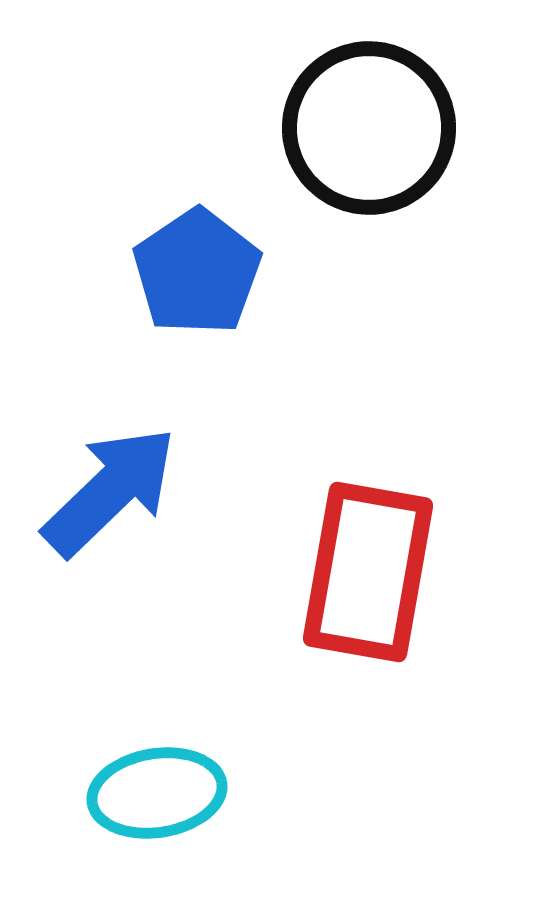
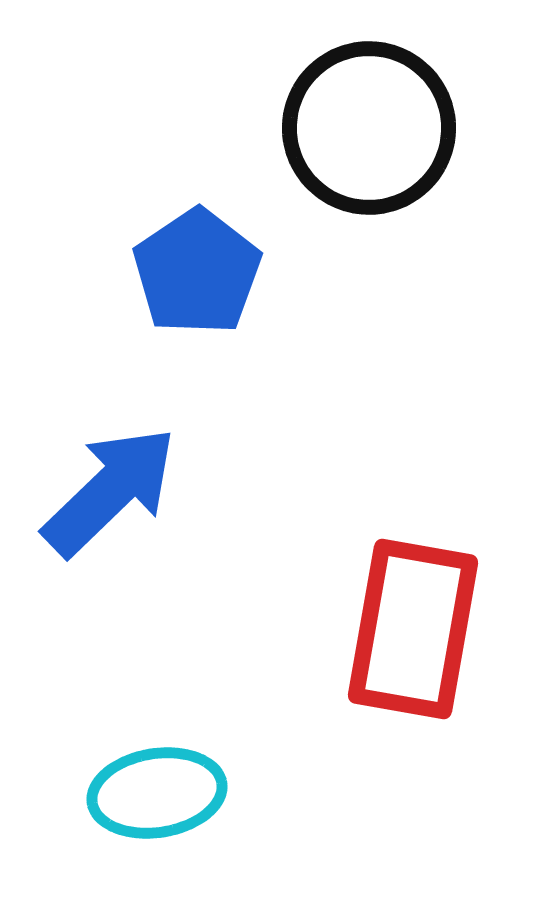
red rectangle: moved 45 px right, 57 px down
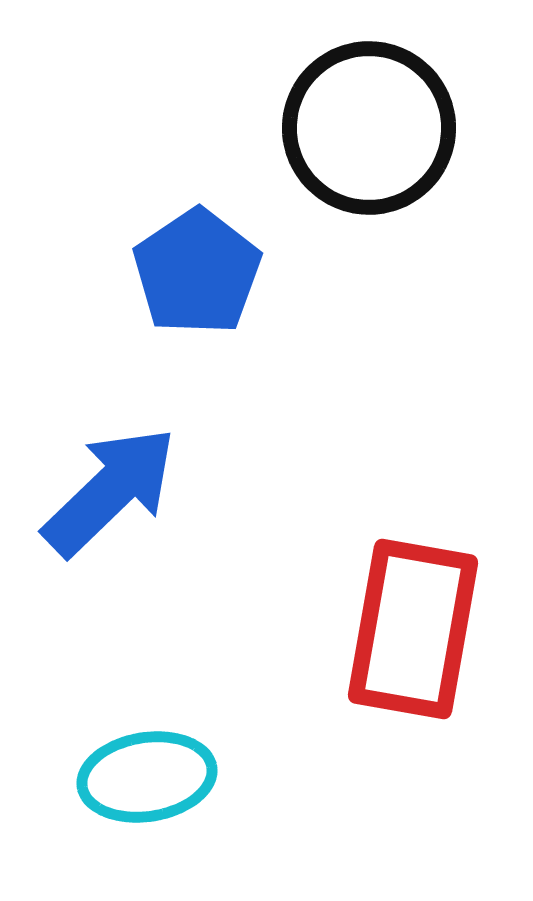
cyan ellipse: moved 10 px left, 16 px up
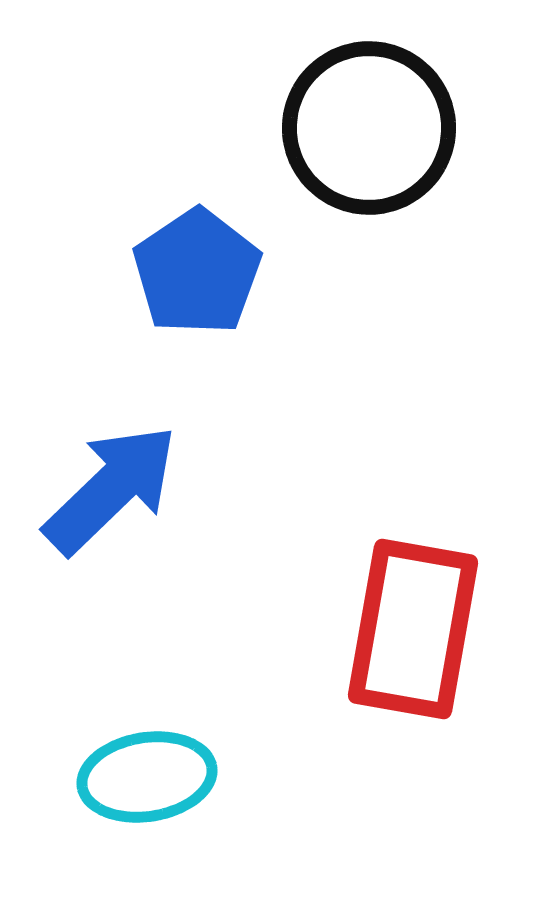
blue arrow: moved 1 px right, 2 px up
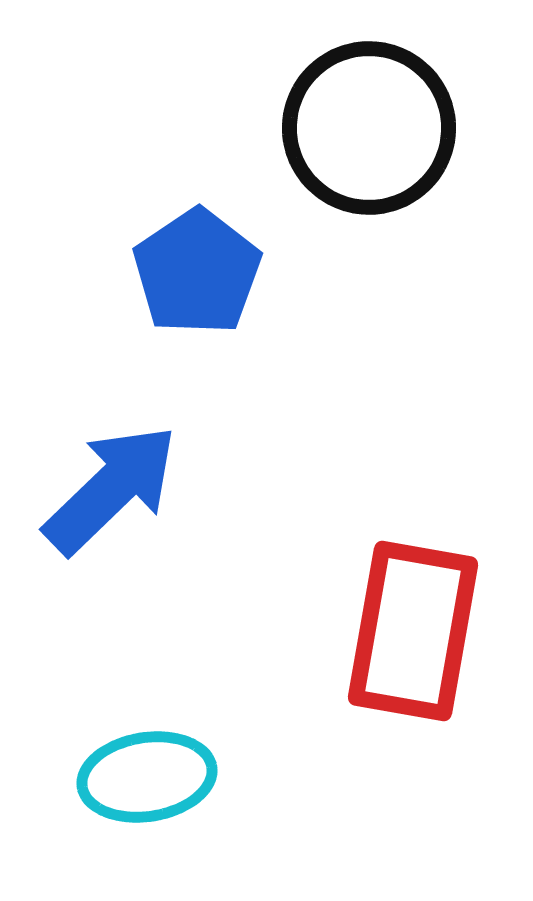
red rectangle: moved 2 px down
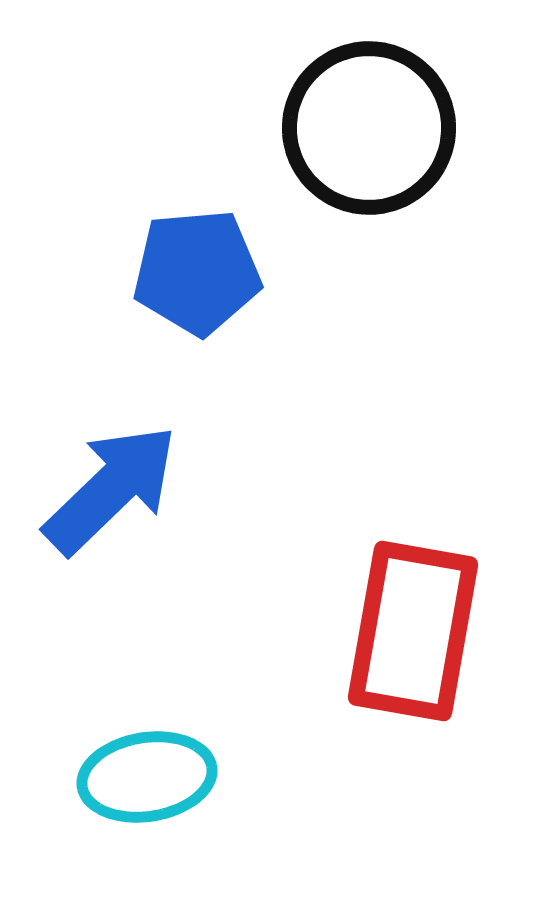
blue pentagon: rotated 29 degrees clockwise
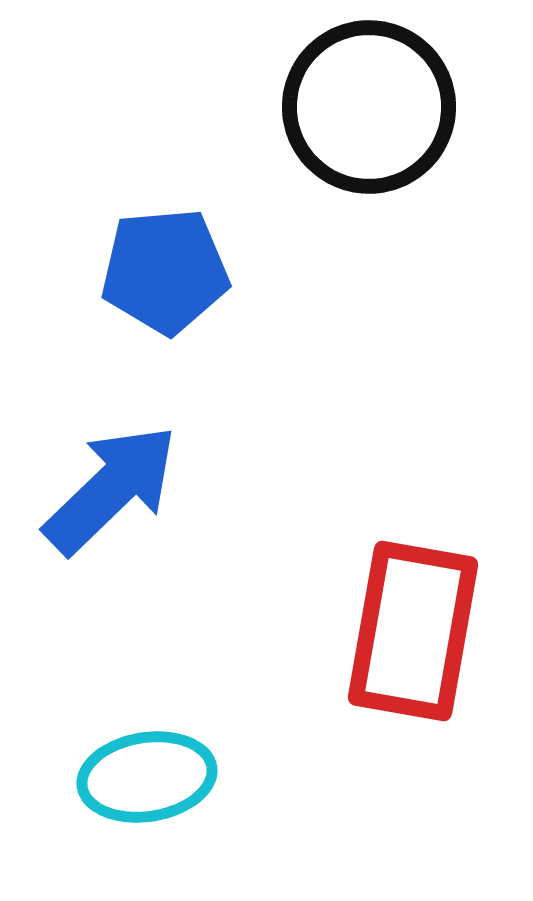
black circle: moved 21 px up
blue pentagon: moved 32 px left, 1 px up
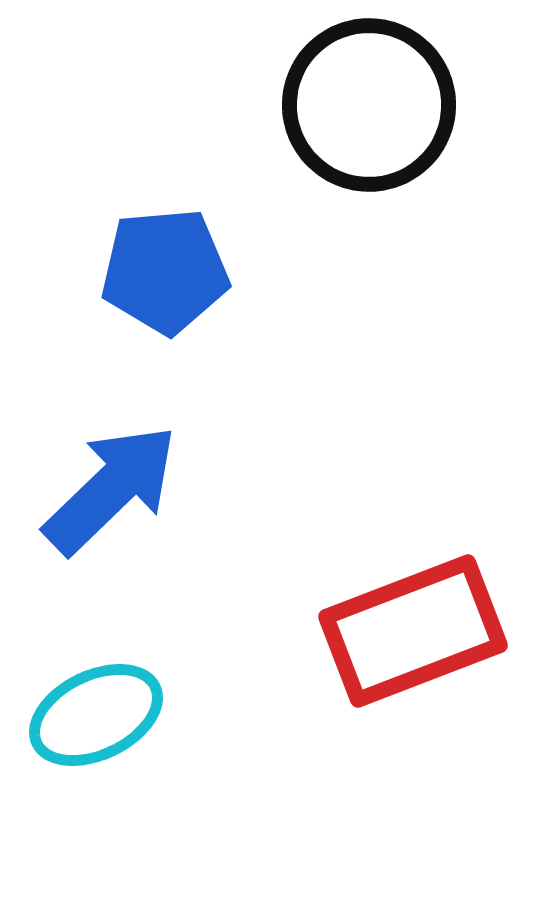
black circle: moved 2 px up
red rectangle: rotated 59 degrees clockwise
cyan ellipse: moved 51 px left, 62 px up; rotated 17 degrees counterclockwise
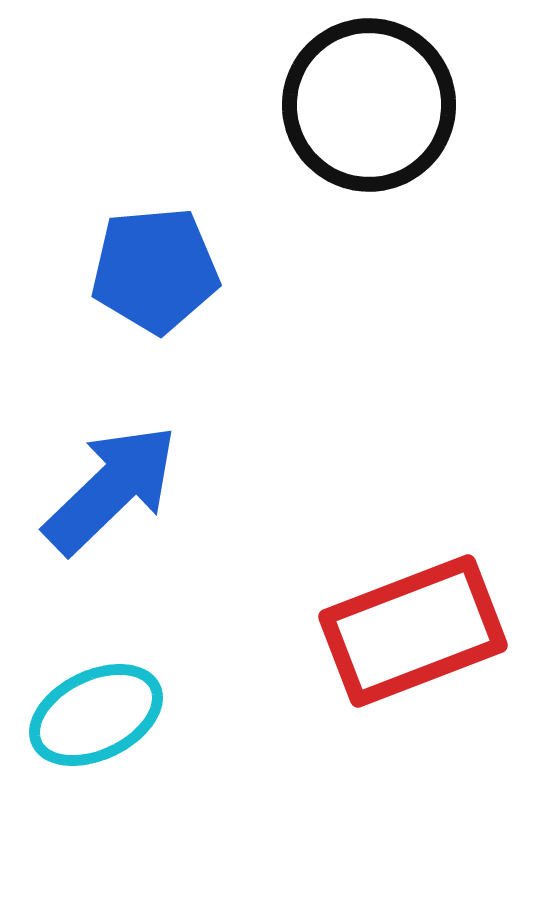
blue pentagon: moved 10 px left, 1 px up
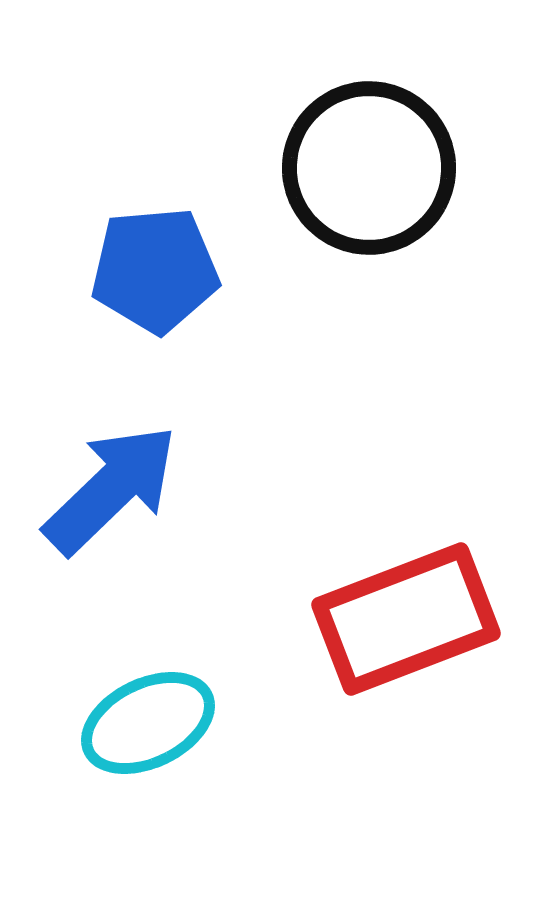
black circle: moved 63 px down
red rectangle: moved 7 px left, 12 px up
cyan ellipse: moved 52 px right, 8 px down
